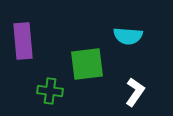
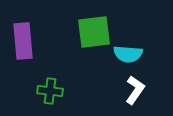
cyan semicircle: moved 18 px down
green square: moved 7 px right, 32 px up
white L-shape: moved 2 px up
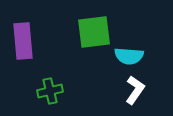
cyan semicircle: moved 1 px right, 2 px down
green cross: rotated 20 degrees counterclockwise
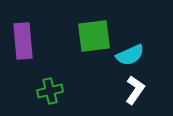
green square: moved 4 px down
cyan semicircle: moved 1 px right, 1 px up; rotated 28 degrees counterclockwise
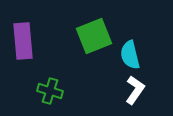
green square: rotated 15 degrees counterclockwise
cyan semicircle: rotated 100 degrees clockwise
green cross: rotated 30 degrees clockwise
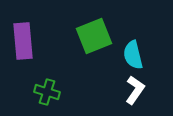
cyan semicircle: moved 3 px right
green cross: moved 3 px left, 1 px down
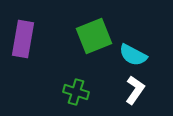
purple rectangle: moved 2 px up; rotated 15 degrees clockwise
cyan semicircle: rotated 48 degrees counterclockwise
green cross: moved 29 px right
